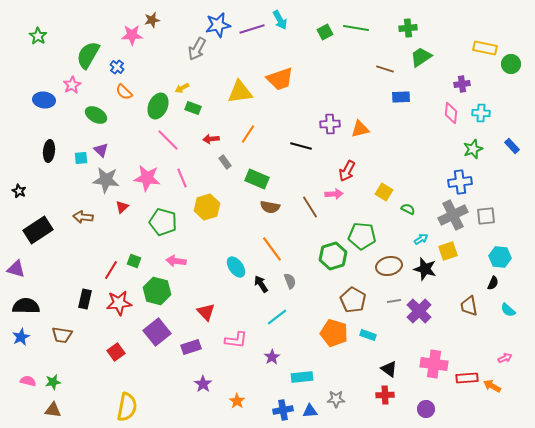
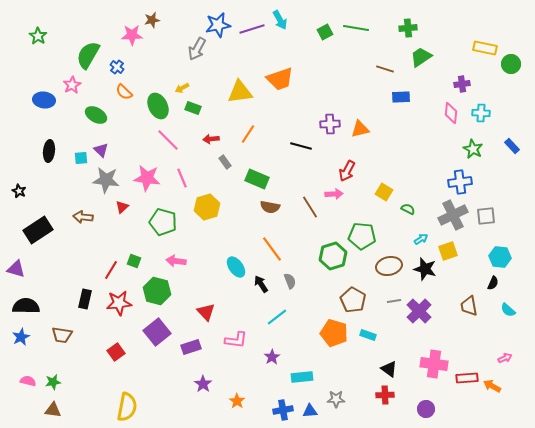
green ellipse at (158, 106): rotated 50 degrees counterclockwise
green star at (473, 149): rotated 24 degrees counterclockwise
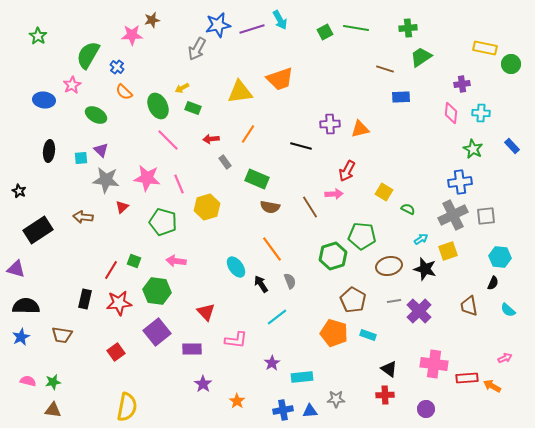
pink line at (182, 178): moved 3 px left, 6 px down
green hexagon at (157, 291): rotated 8 degrees counterclockwise
purple rectangle at (191, 347): moved 1 px right, 2 px down; rotated 18 degrees clockwise
purple star at (272, 357): moved 6 px down
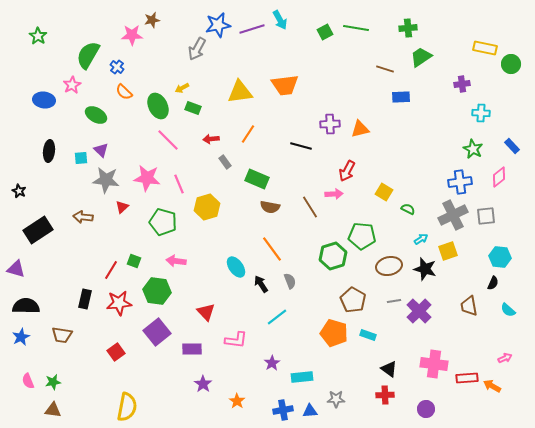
orange trapezoid at (280, 79): moved 5 px right, 6 px down; rotated 12 degrees clockwise
pink diamond at (451, 113): moved 48 px right, 64 px down; rotated 45 degrees clockwise
pink semicircle at (28, 381): rotated 126 degrees counterclockwise
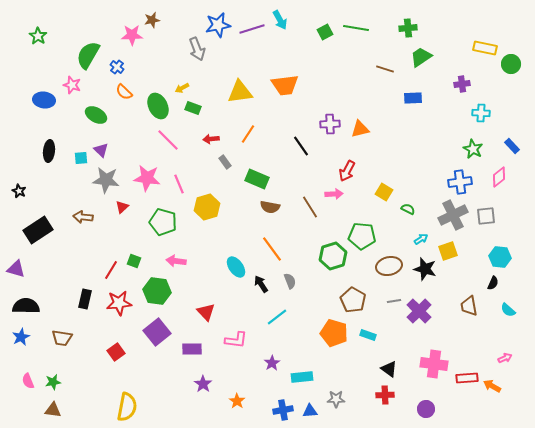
gray arrow at (197, 49): rotated 50 degrees counterclockwise
pink star at (72, 85): rotated 24 degrees counterclockwise
blue rectangle at (401, 97): moved 12 px right, 1 px down
black line at (301, 146): rotated 40 degrees clockwise
brown trapezoid at (62, 335): moved 3 px down
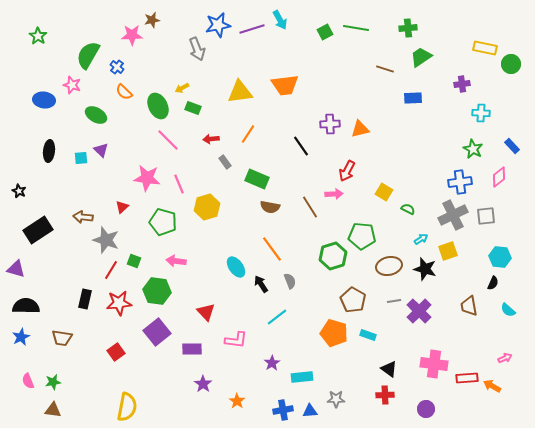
gray star at (106, 180): moved 60 px down; rotated 12 degrees clockwise
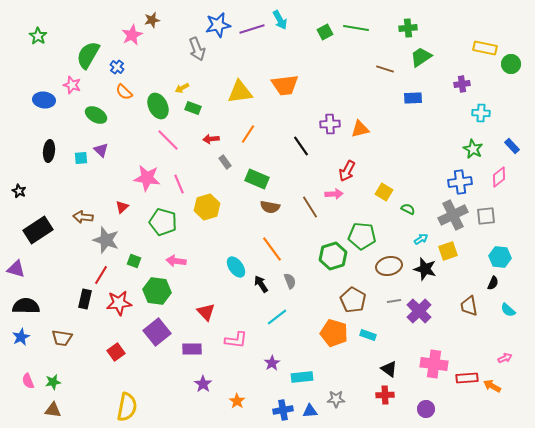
pink star at (132, 35): rotated 25 degrees counterclockwise
red line at (111, 270): moved 10 px left, 5 px down
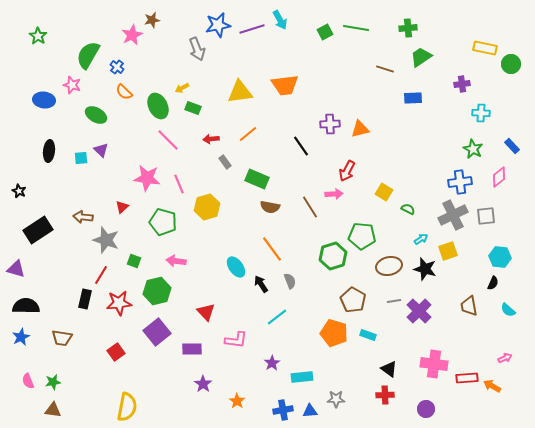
orange line at (248, 134): rotated 18 degrees clockwise
green hexagon at (157, 291): rotated 20 degrees counterclockwise
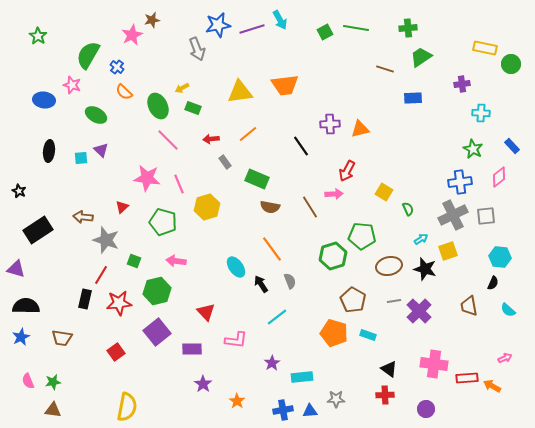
green semicircle at (408, 209): rotated 40 degrees clockwise
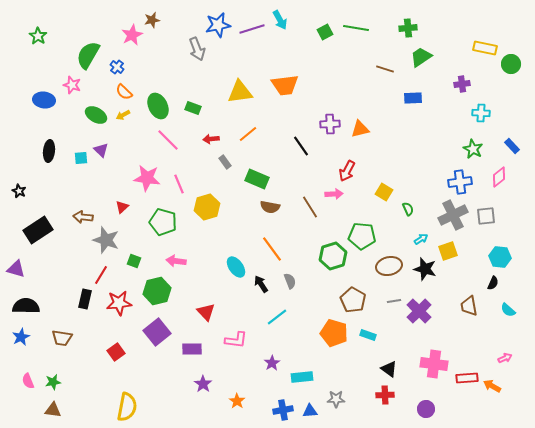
yellow arrow at (182, 88): moved 59 px left, 27 px down
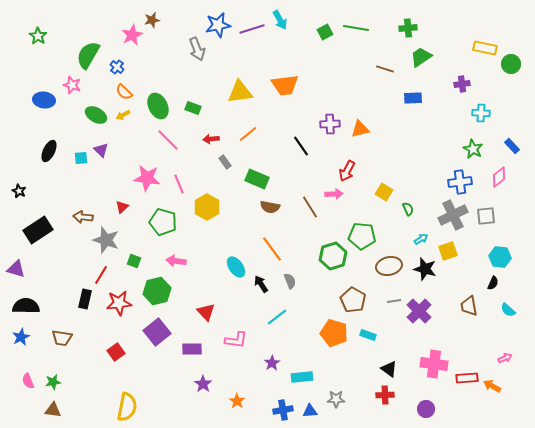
black ellipse at (49, 151): rotated 20 degrees clockwise
yellow hexagon at (207, 207): rotated 15 degrees counterclockwise
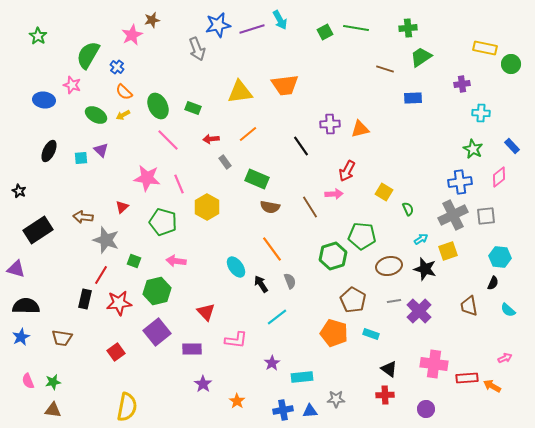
cyan rectangle at (368, 335): moved 3 px right, 1 px up
